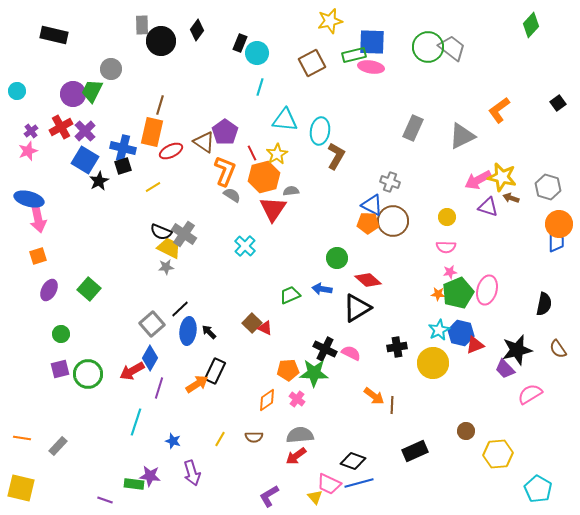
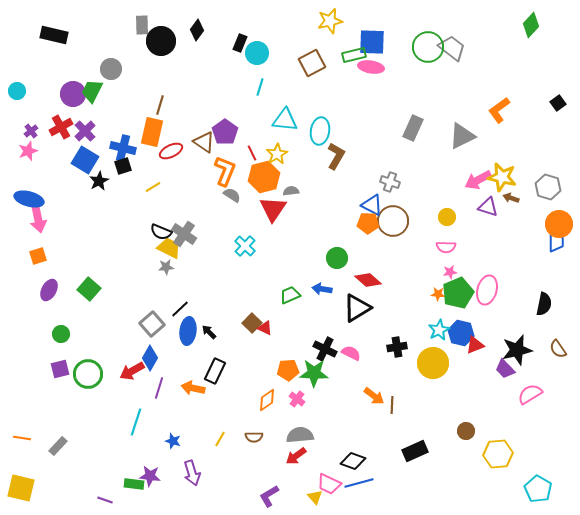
orange arrow at (197, 384): moved 4 px left, 4 px down; rotated 135 degrees counterclockwise
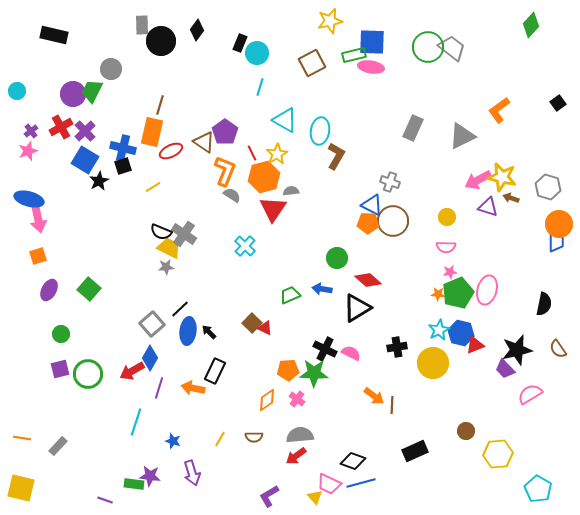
cyan triangle at (285, 120): rotated 24 degrees clockwise
blue line at (359, 483): moved 2 px right
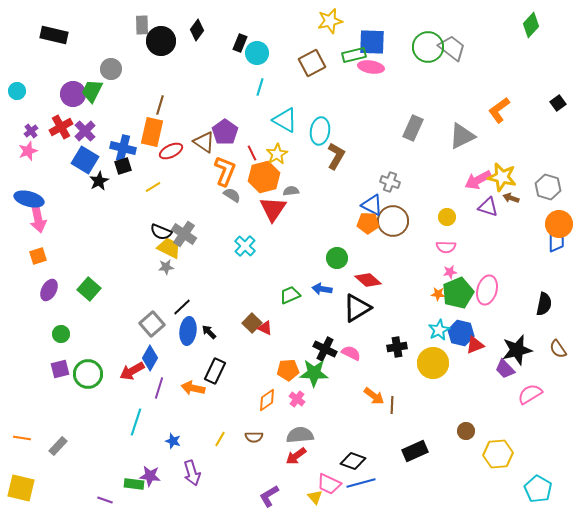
black line at (180, 309): moved 2 px right, 2 px up
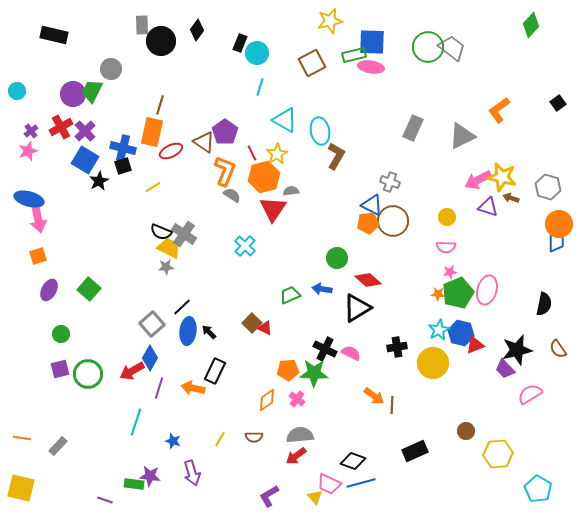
cyan ellipse at (320, 131): rotated 20 degrees counterclockwise
orange pentagon at (368, 223): rotated 10 degrees counterclockwise
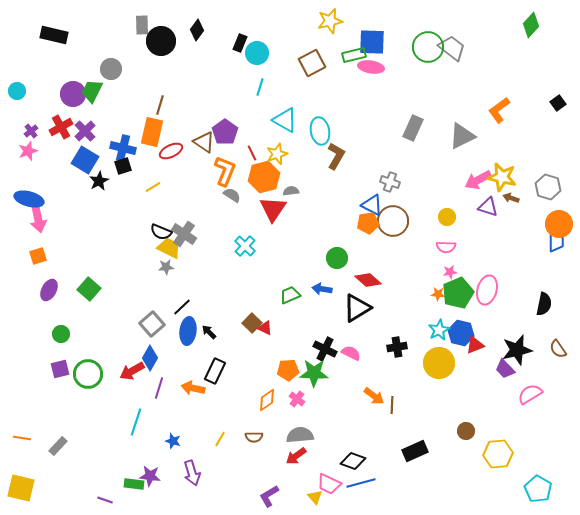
yellow star at (277, 154): rotated 10 degrees clockwise
yellow circle at (433, 363): moved 6 px right
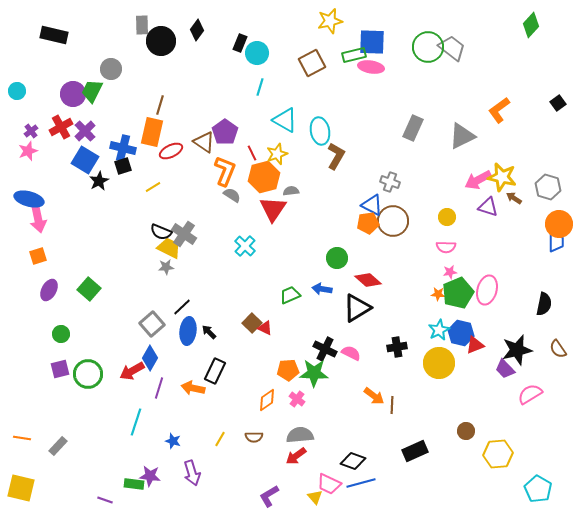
brown arrow at (511, 198): moved 3 px right; rotated 14 degrees clockwise
